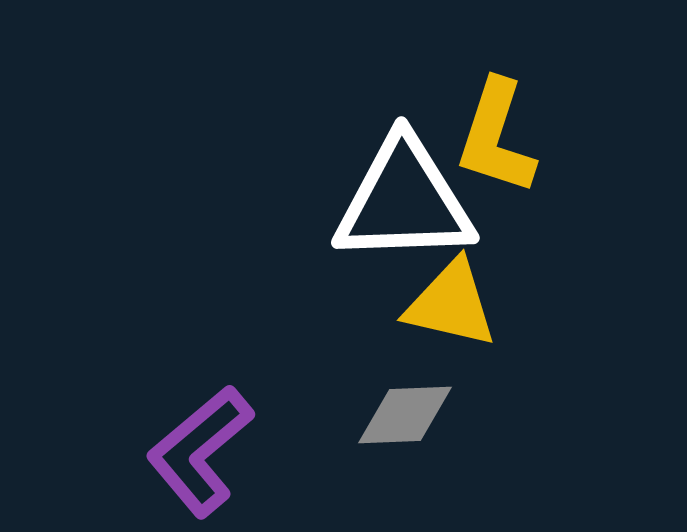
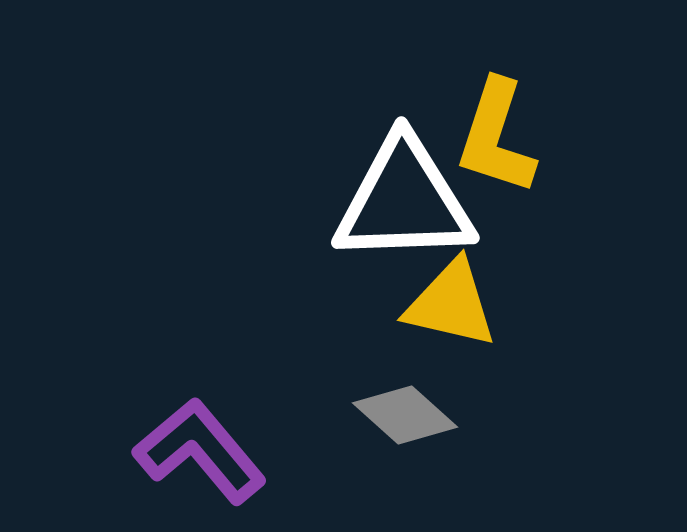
gray diamond: rotated 44 degrees clockwise
purple L-shape: rotated 90 degrees clockwise
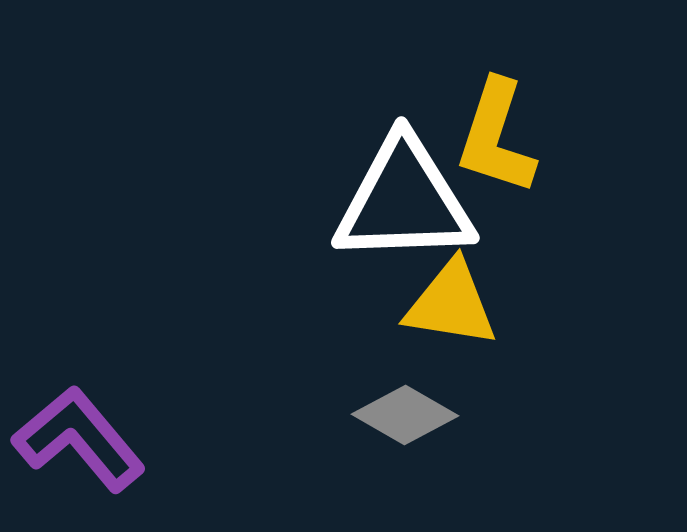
yellow triangle: rotated 4 degrees counterclockwise
gray diamond: rotated 12 degrees counterclockwise
purple L-shape: moved 121 px left, 12 px up
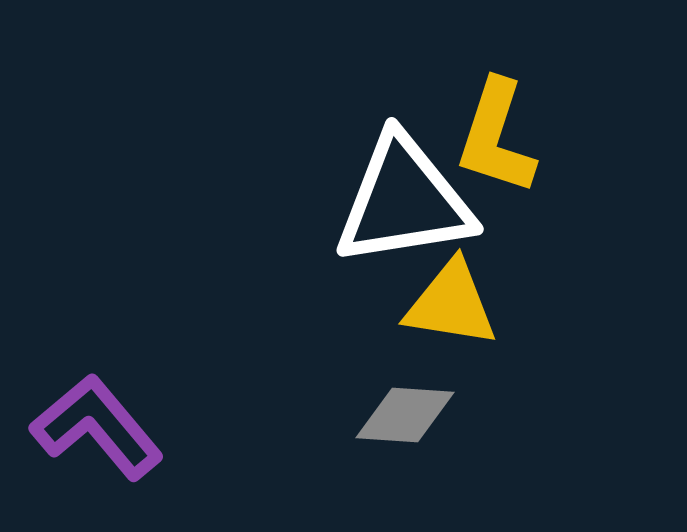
white triangle: rotated 7 degrees counterclockwise
gray diamond: rotated 26 degrees counterclockwise
purple L-shape: moved 18 px right, 12 px up
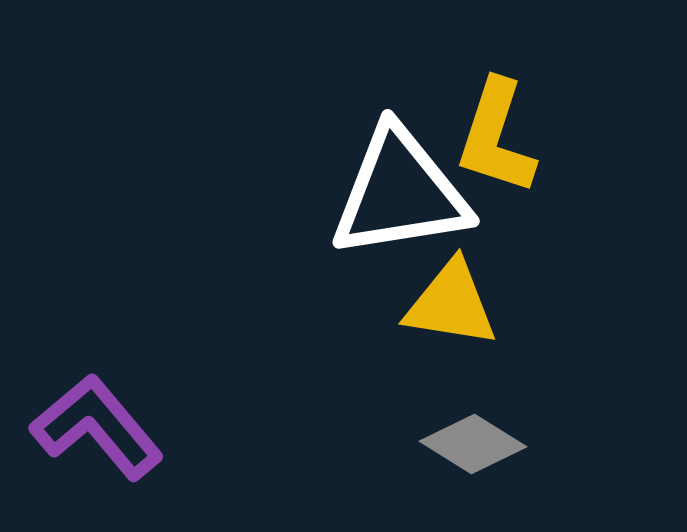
white triangle: moved 4 px left, 8 px up
gray diamond: moved 68 px right, 29 px down; rotated 28 degrees clockwise
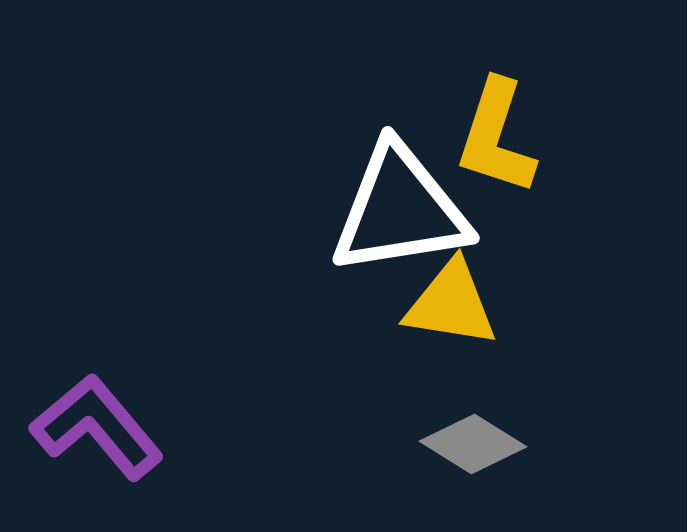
white triangle: moved 17 px down
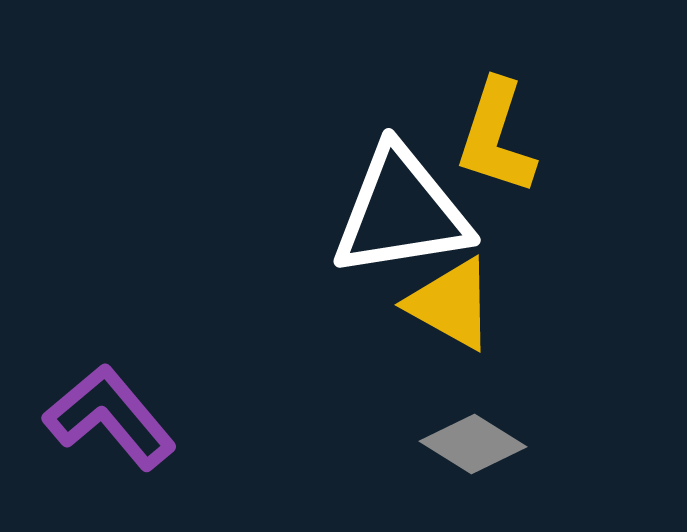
white triangle: moved 1 px right, 2 px down
yellow triangle: rotated 20 degrees clockwise
purple L-shape: moved 13 px right, 10 px up
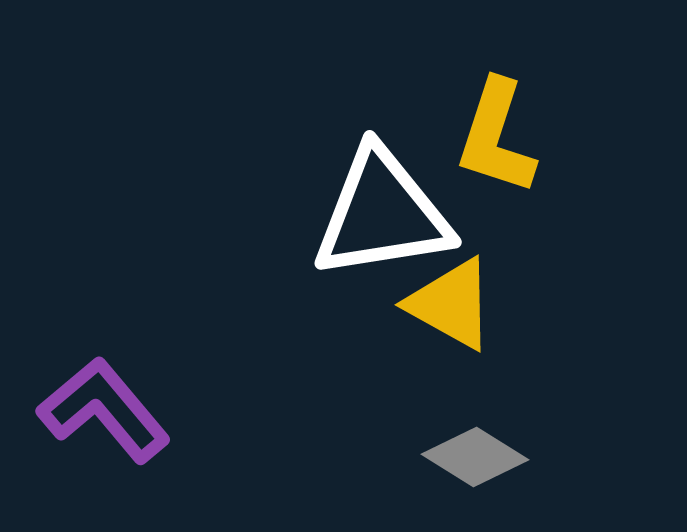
white triangle: moved 19 px left, 2 px down
purple L-shape: moved 6 px left, 7 px up
gray diamond: moved 2 px right, 13 px down
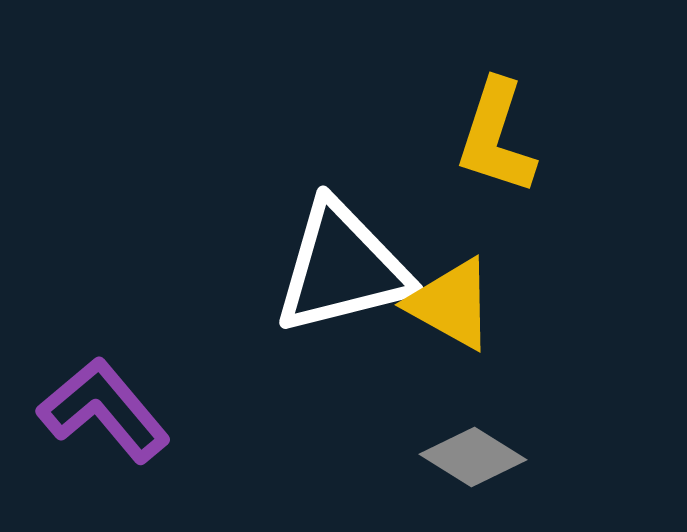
white triangle: moved 40 px left, 54 px down; rotated 5 degrees counterclockwise
gray diamond: moved 2 px left
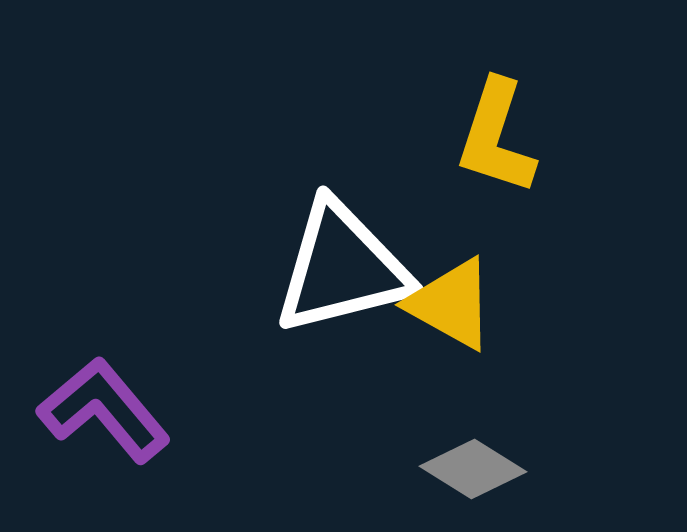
gray diamond: moved 12 px down
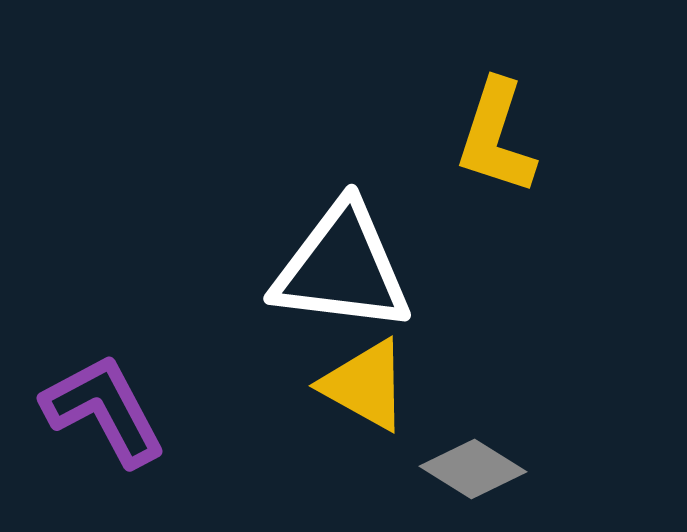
white triangle: rotated 21 degrees clockwise
yellow triangle: moved 86 px left, 81 px down
purple L-shape: rotated 12 degrees clockwise
